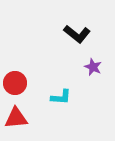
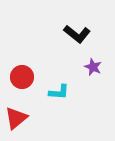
red circle: moved 7 px right, 6 px up
cyan L-shape: moved 2 px left, 5 px up
red triangle: rotated 35 degrees counterclockwise
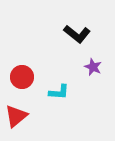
red triangle: moved 2 px up
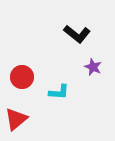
red triangle: moved 3 px down
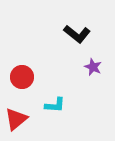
cyan L-shape: moved 4 px left, 13 px down
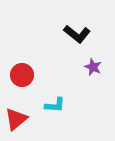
red circle: moved 2 px up
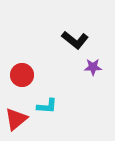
black L-shape: moved 2 px left, 6 px down
purple star: rotated 24 degrees counterclockwise
cyan L-shape: moved 8 px left, 1 px down
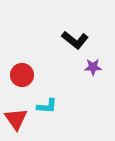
red triangle: rotated 25 degrees counterclockwise
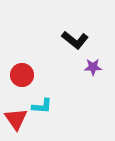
cyan L-shape: moved 5 px left
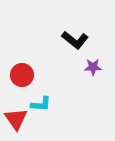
cyan L-shape: moved 1 px left, 2 px up
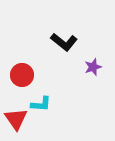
black L-shape: moved 11 px left, 2 px down
purple star: rotated 18 degrees counterclockwise
